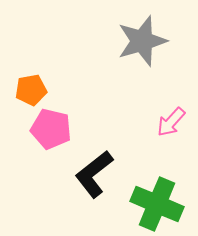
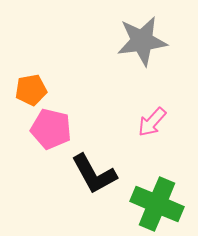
gray star: rotated 9 degrees clockwise
pink arrow: moved 19 px left
black L-shape: rotated 81 degrees counterclockwise
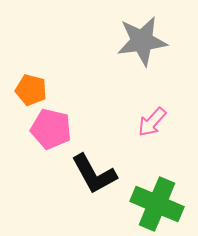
orange pentagon: rotated 24 degrees clockwise
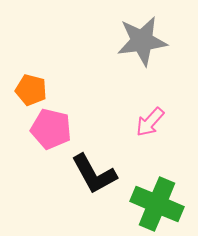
pink arrow: moved 2 px left
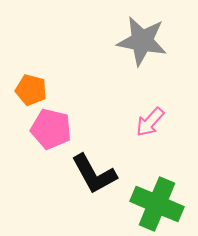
gray star: rotated 18 degrees clockwise
